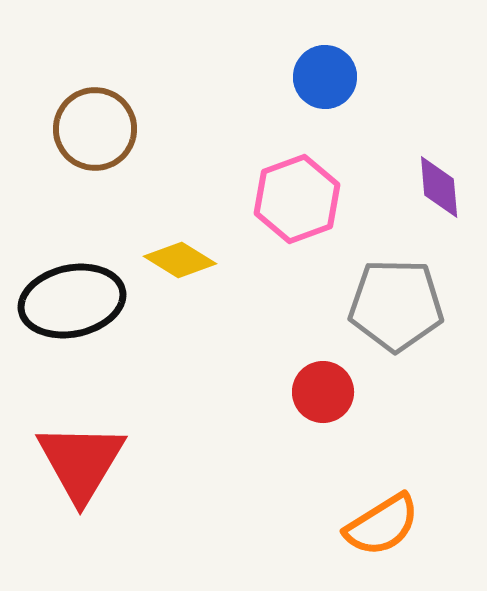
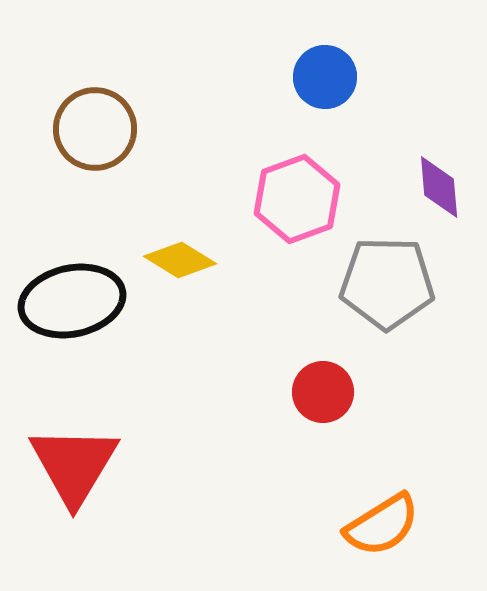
gray pentagon: moved 9 px left, 22 px up
red triangle: moved 7 px left, 3 px down
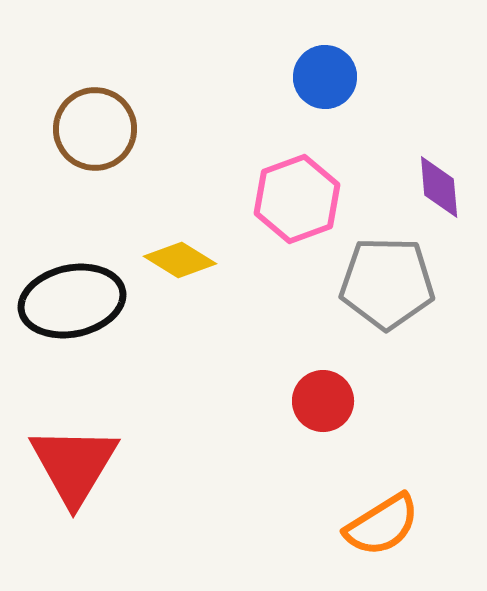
red circle: moved 9 px down
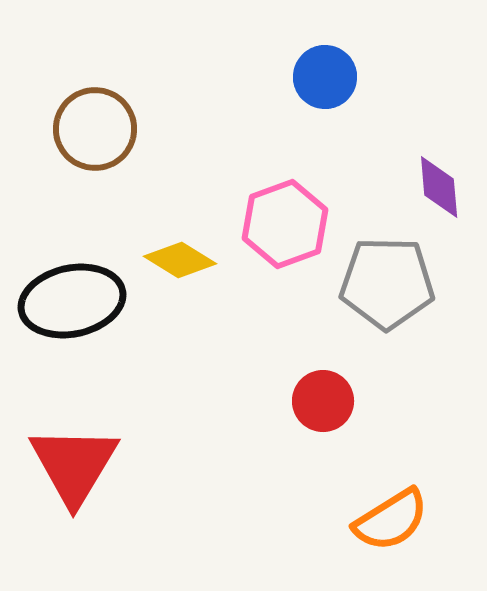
pink hexagon: moved 12 px left, 25 px down
orange semicircle: moved 9 px right, 5 px up
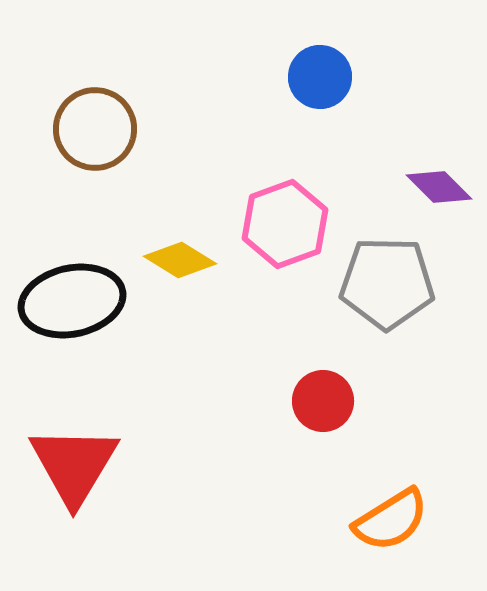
blue circle: moved 5 px left
purple diamond: rotated 40 degrees counterclockwise
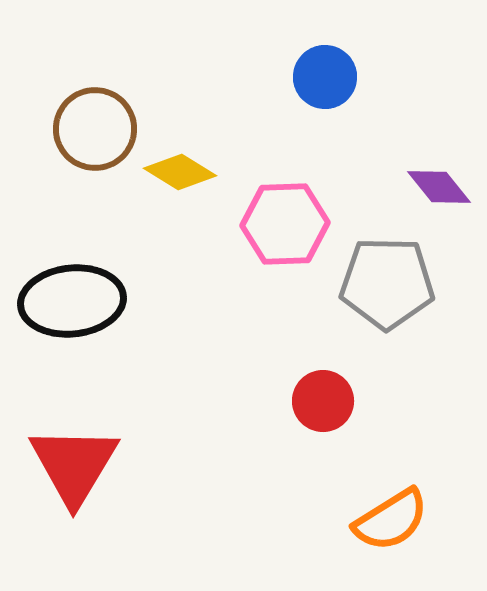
blue circle: moved 5 px right
purple diamond: rotated 6 degrees clockwise
pink hexagon: rotated 18 degrees clockwise
yellow diamond: moved 88 px up
black ellipse: rotated 6 degrees clockwise
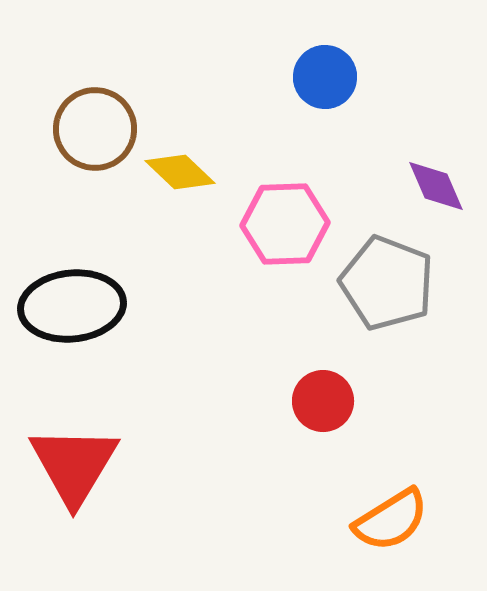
yellow diamond: rotated 12 degrees clockwise
purple diamond: moved 3 px left, 1 px up; rotated 16 degrees clockwise
gray pentagon: rotated 20 degrees clockwise
black ellipse: moved 5 px down
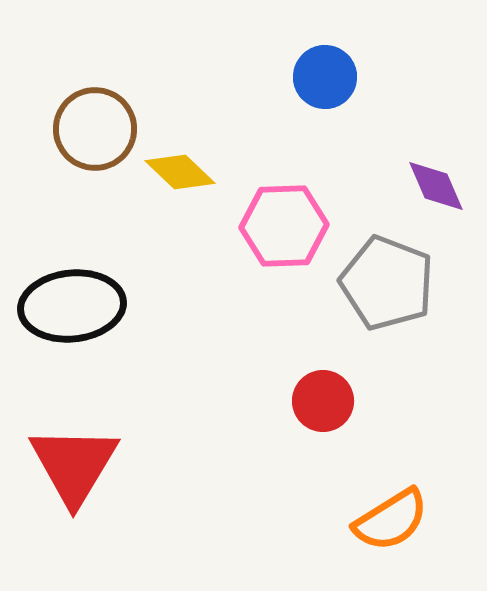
pink hexagon: moved 1 px left, 2 px down
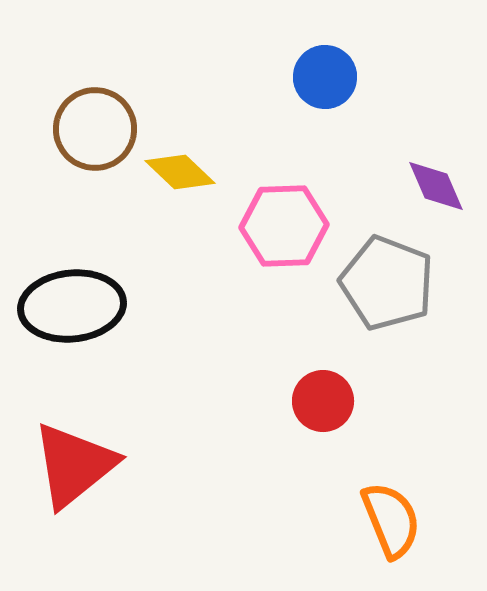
red triangle: rotated 20 degrees clockwise
orange semicircle: rotated 80 degrees counterclockwise
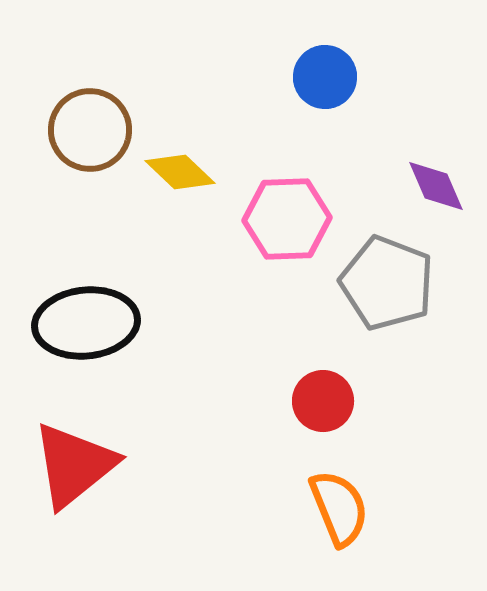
brown circle: moved 5 px left, 1 px down
pink hexagon: moved 3 px right, 7 px up
black ellipse: moved 14 px right, 17 px down
orange semicircle: moved 52 px left, 12 px up
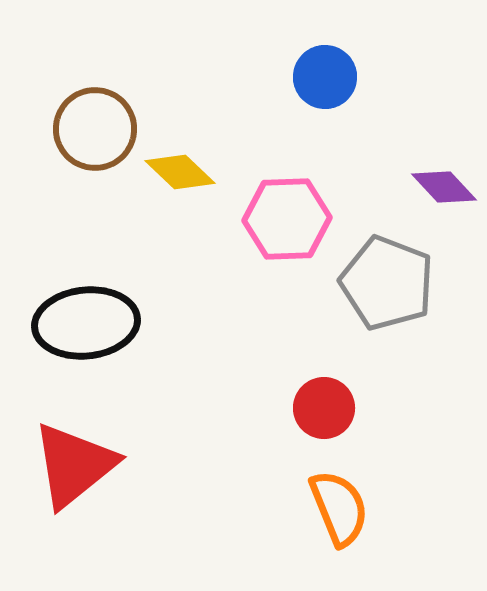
brown circle: moved 5 px right, 1 px up
purple diamond: moved 8 px right, 1 px down; rotated 20 degrees counterclockwise
red circle: moved 1 px right, 7 px down
